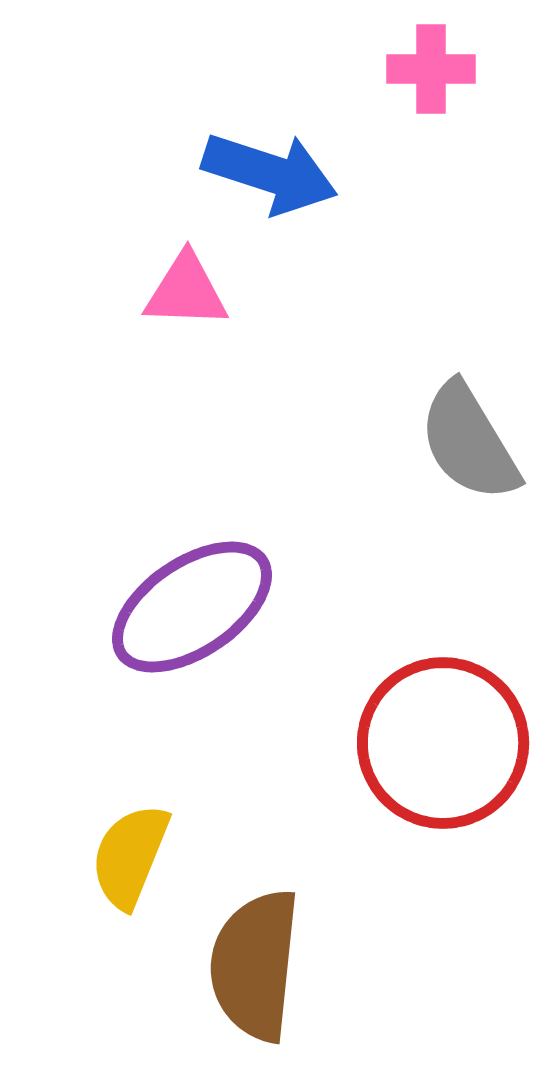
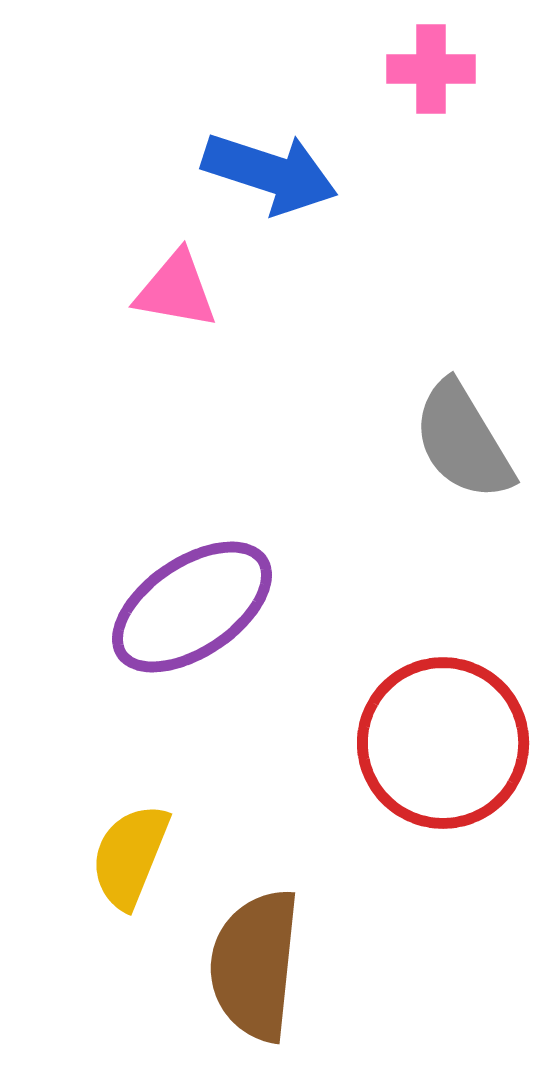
pink triangle: moved 10 px left, 1 px up; rotated 8 degrees clockwise
gray semicircle: moved 6 px left, 1 px up
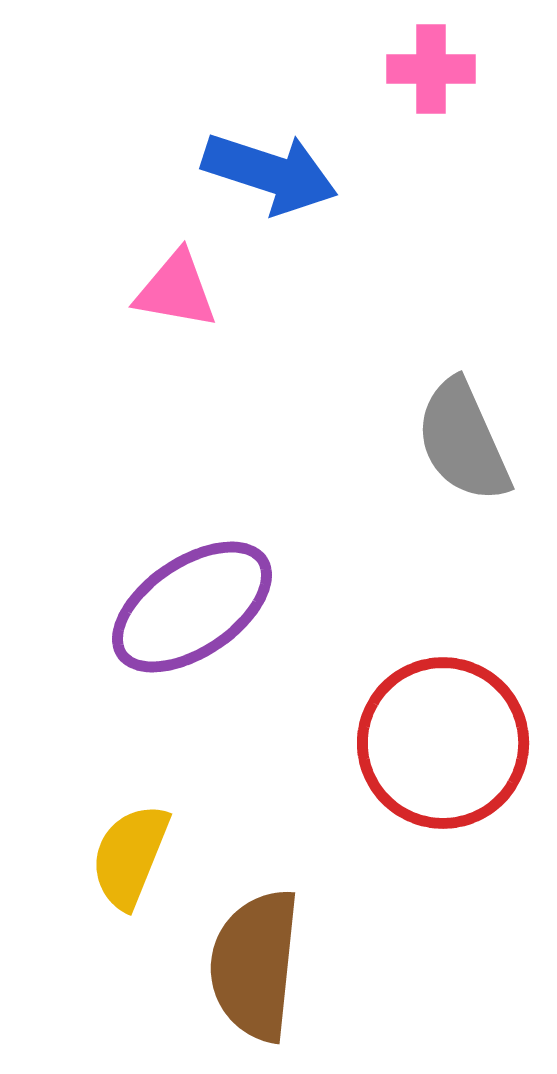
gray semicircle: rotated 7 degrees clockwise
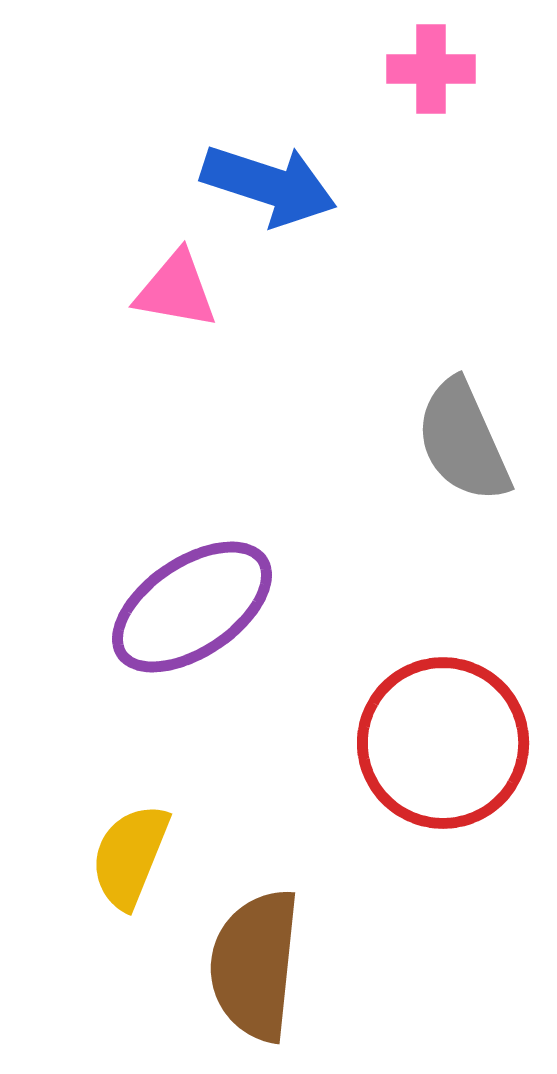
blue arrow: moved 1 px left, 12 px down
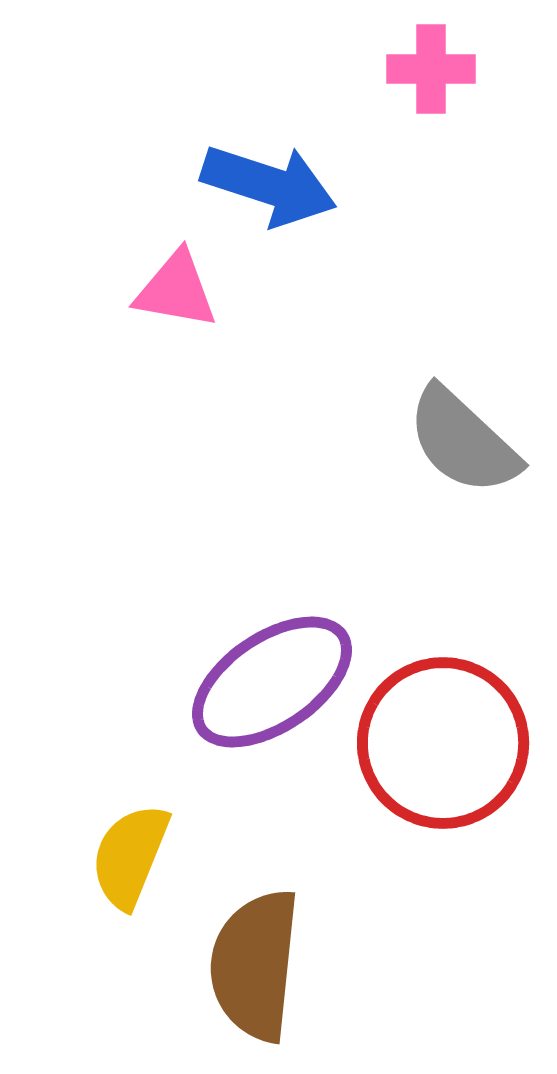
gray semicircle: rotated 23 degrees counterclockwise
purple ellipse: moved 80 px right, 75 px down
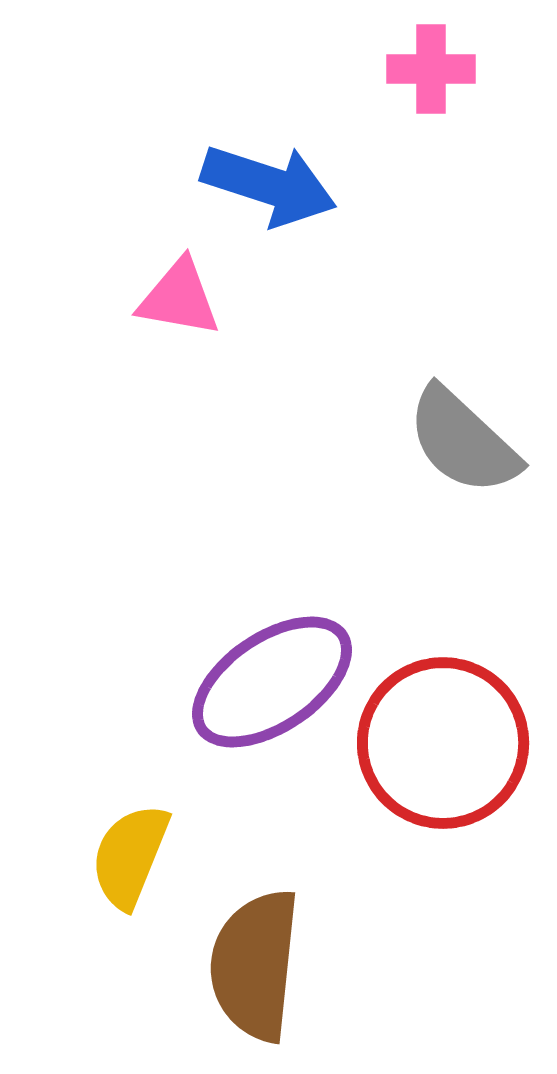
pink triangle: moved 3 px right, 8 px down
